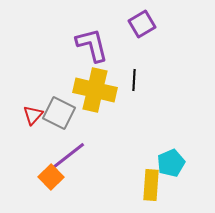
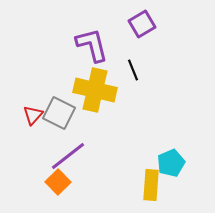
black line: moved 1 px left, 10 px up; rotated 25 degrees counterclockwise
orange square: moved 7 px right, 5 px down
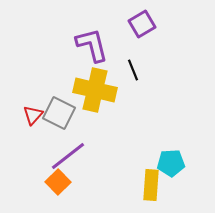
cyan pentagon: rotated 20 degrees clockwise
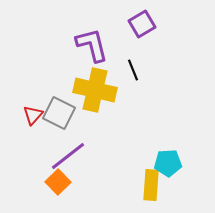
cyan pentagon: moved 3 px left
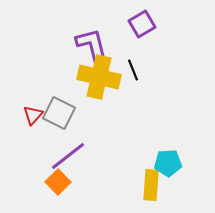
yellow cross: moved 4 px right, 13 px up
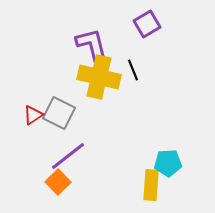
purple square: moved 5 px right
red triangle: rotated 15 degrees clockwise
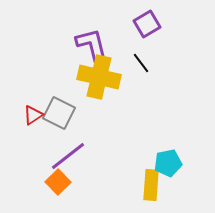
black line: moved 8 px right, 7 px up; rotated 15 degrees counterclockwise
cyan pentagon: rotated 8 degrees counterclockwise
